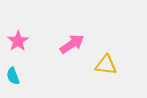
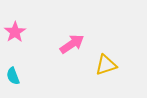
pink star: moved 3 px left, 9 px up
yellow triangle: rotated 25 degrees counterclockwise
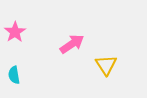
yellow triangle: rotated 45 degrees counterclockwise
cyan semicircle: moved 1 px right, 1 px up; rotated 12 degrees clockwise
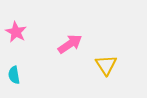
pink star: moved 1 px right; rotated 10 degrees counterclockwise
pink arrow: moved 2 px left
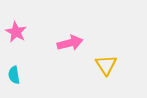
pink arrow: moved 1 px up; rotated 20 degrees clockwise
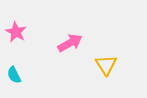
pink arrow: rotated 15 degrees counterclockwise
cyan semicircle: rotated 18 degrees counterclockwise
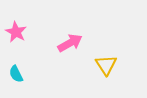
cyan semicircle: moved 2 px right, 1 px up
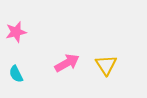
pink star: rotated 30 degrees clockwise
pink arrow: moved 3 px left, 20 px down
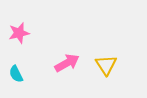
pink star: moved 3 px right, 1 px down
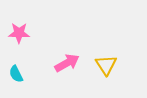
pink star: rotated 15 degrees clockwise
